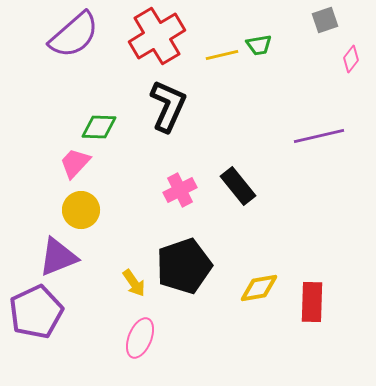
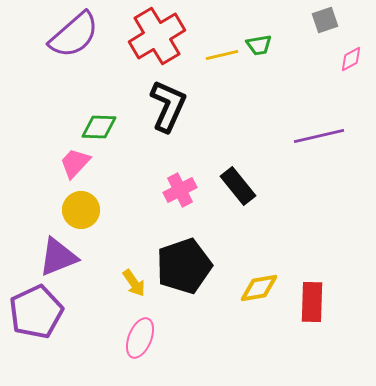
pink diamond: rotated 24 degrees clockwise
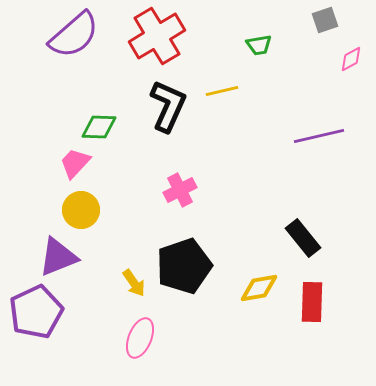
yellow line: moved 36 px down
black rectangle: moved 65 px right, 52 px down
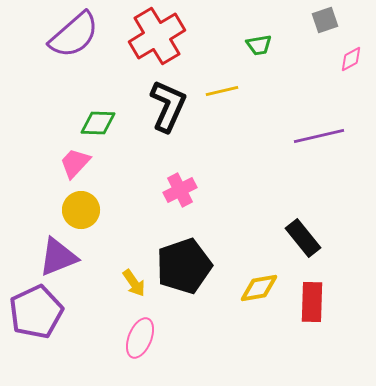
green diamond: moved 1 px left, 4 px up
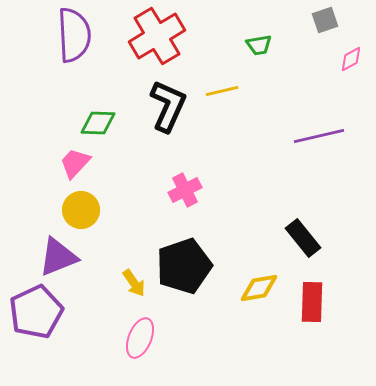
purple semicircle: rotated 52 degrees counterclockwise
pink cross: moved 5 px right
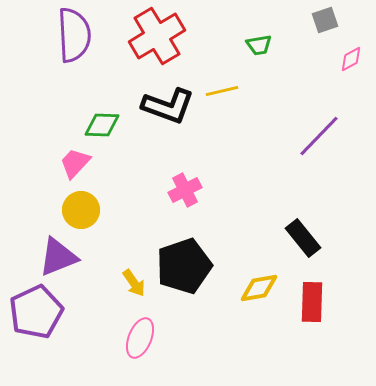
black L-shape: rotated 86 degrees clockwise
green diamond: moved 4 px right, 2 px down
purple line: rotated 33 degrees counterclockwise
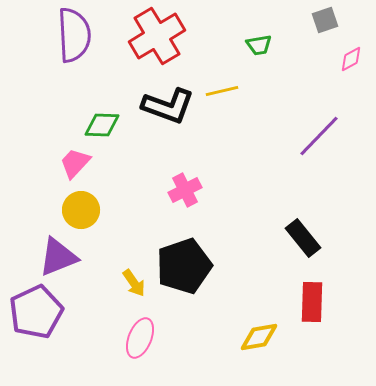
yellow diamond: moved 49 px down
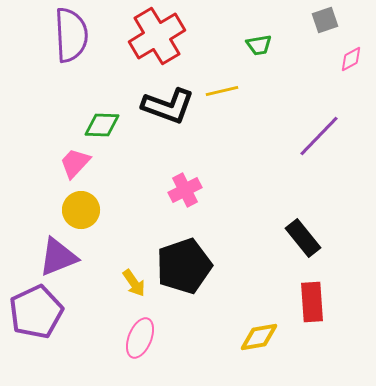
purple semicircle: moved 3 px left
red rectangle: rotated 6 degrees counterclockwise
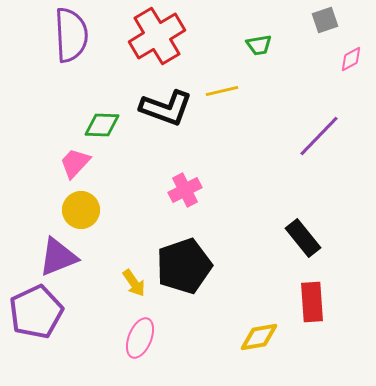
black L-shape: moved 2 px left, 2 px down
